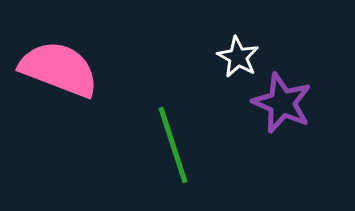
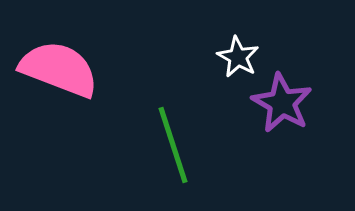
purple star: rotated 6 degrees clockwise
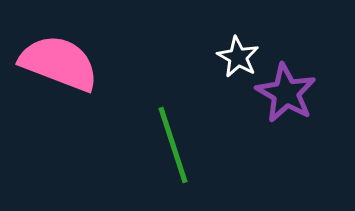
pink semicircle: moved 6 px up
purple star: moved 4 px right, 10 px up
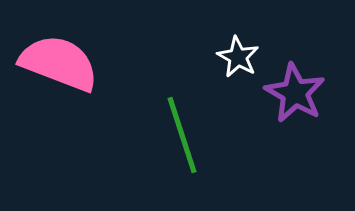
purple star: moved 9 px right
green line: moved 9 px right, 10 px up
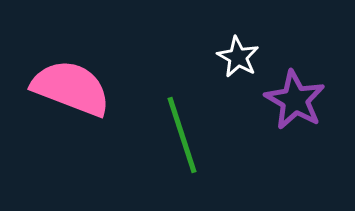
pink semicircle: moved 12 px right, 25 px down
purple star: moved 7 px down
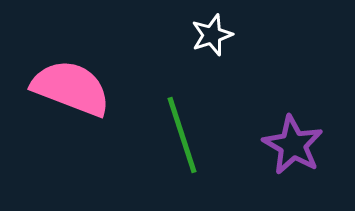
white star: moved 26 px left, 22 px up; rotated 24 degrees clockwise
purple star: moved 2 px left, 45 px down
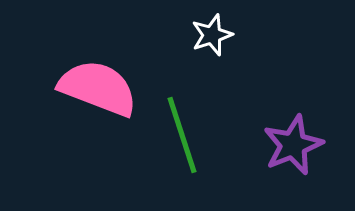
pink semicircle: moved 27 px right
purple star: rotated 20 degrees clockwise
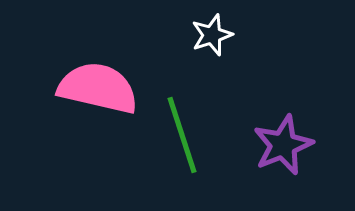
pink semicircle: rotated 8 degrees counterclockwise
purple star: moved 10 px left
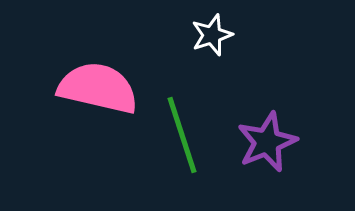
purple star: moved 16 px left, 3 px up
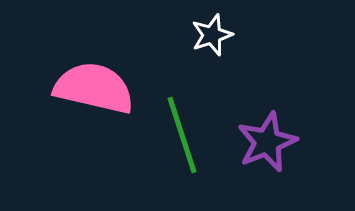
pink semicircle: moved 4 px left
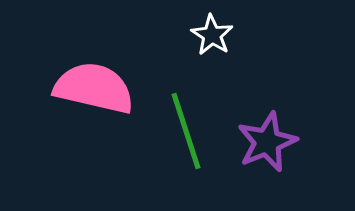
white star: rotated 21 degrees counterclockwise
green line: moved 4 px right, 4 px up
